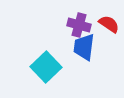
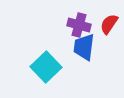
red semicircle: rotated 90 degrees counterclockwise
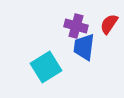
purple cross: moved 3 px left, 1 px down
cyan square: rotated 12 degrees clockwise
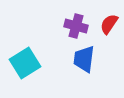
blue trapezoid: moved 12 px down
cyan square: moved 21 px left, 4 px up
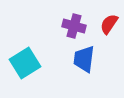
purple cross: moved 2 px left
